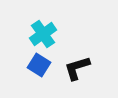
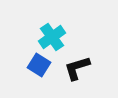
cyan cross: moved 9 px right, 3 px down
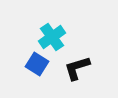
blue square: moved 2 px left, 1 px up
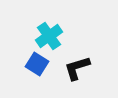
cyan cross: moved 3 px left, 1 px up
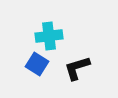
cyan cross: rotated 28 degrees clockwise
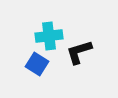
black L-shape: moved 2 px right, 16 px up
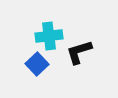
blue square: rotated 15 degrees clockwise
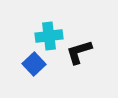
blue square: moved 3 px left
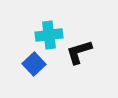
cyan cross: moved 1 px up
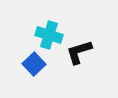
cyan cross: rotated 24 degrees clockwise
